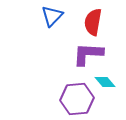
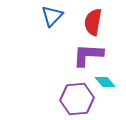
purple L-shape: moved 1 px down
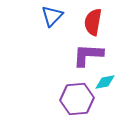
cyan diamond: rotated 60 degrees counterclockwise
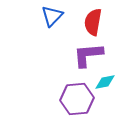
purple L-shape: rotated 8 degrees counterclockwise
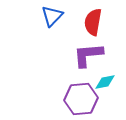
purple hexagon: moved 4 px right
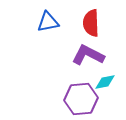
blue triangle: moved 4 px left, 6 px down; rotated 35 degrees clockwise
red semicircle: moved 2 px left, 1 px down; rotated 12 degrees counterclockwise
purple L-shape: rotated 32 degrees clockwise
